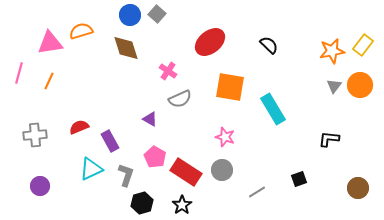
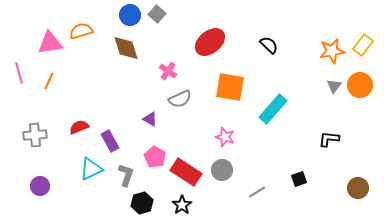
pink line: rotated 30 degrees counterclockwise
cyan rectangle: rotated 72 degrees clockwise
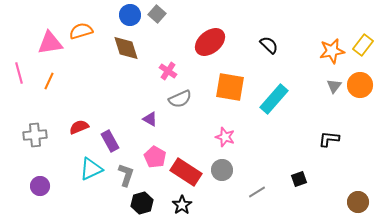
cyan rectangle: moved 1 px right, 10 px up
brown circle: moved 14 px down
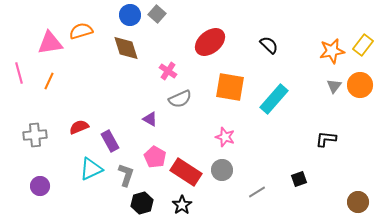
black L-shape: moved 3 px left
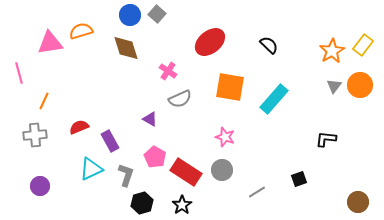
orange star: rotated 20 degrees counterclockwise
orange line: moved 5 px left, 20 px down
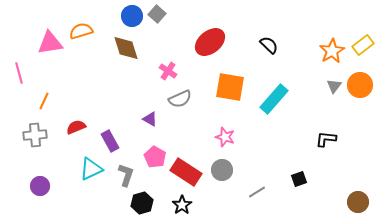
blue circle: moved 2 px right, 1 px down
yellow rectangle: rotated 15 degrees clockwise
red semicircle: moved 3 px left
